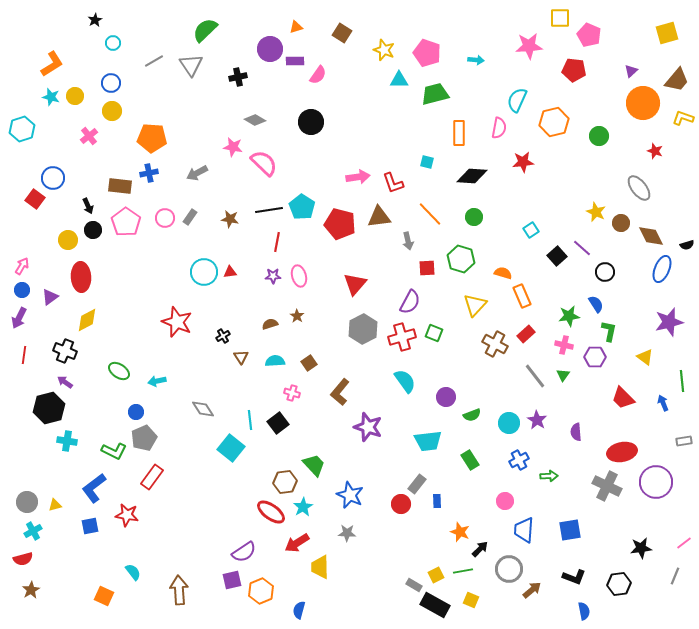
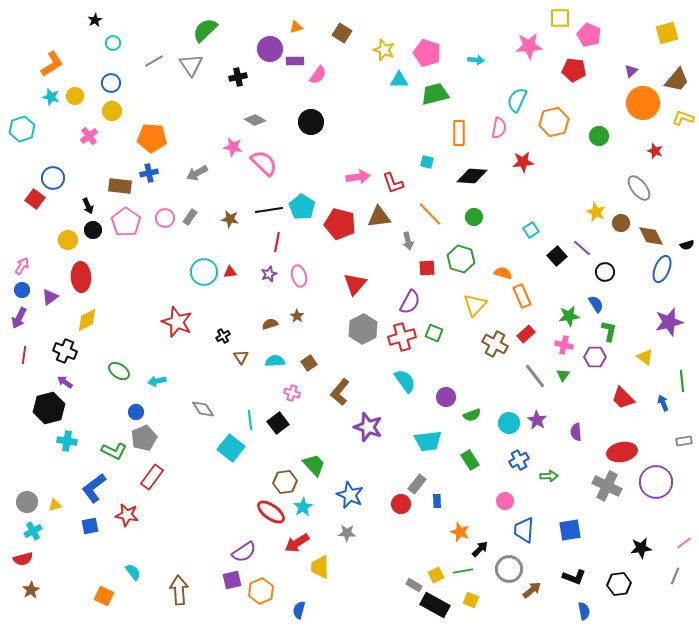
purple star at (273, 276): moved 4 px left, 2 px up; rotated 21 degrees counterclockwise
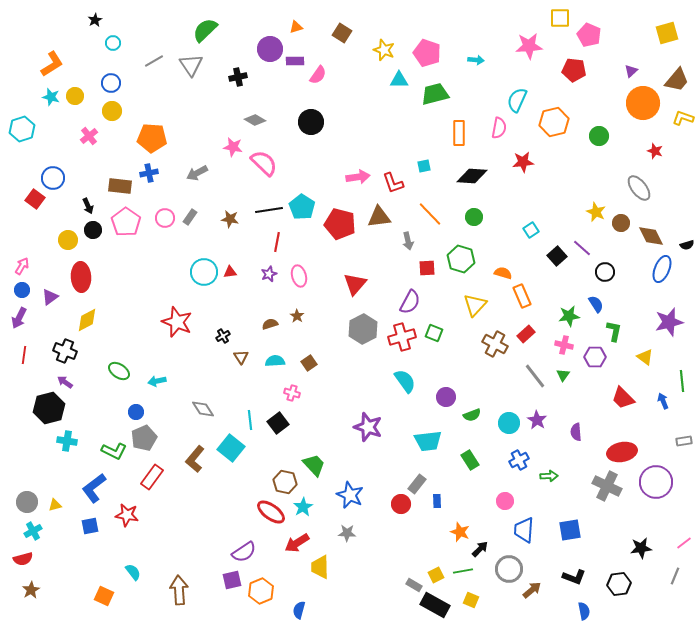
cyan square at (427, 162): moved 3 px left, 4 px down; rotated 24 degrees counterclockwise
green L-shape at (609, 331): moved 5 px right
brown L-shape at (340, 392): moved 145 px left, 67 px down
blue arrow at (663, 403): moved 2 px up
brown hexagon at (285, 482): rotated 20 degrees clockwise
